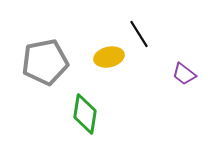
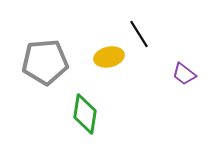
gray pentagon: rotated 6 degrees clockwise
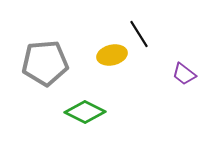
yellow ellipse: moved 3 px right, 2 px up
gray pentagon: moved 1 px down
green diamond: moved 2 px up; rotated 72 degrees counterclockwise
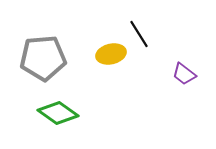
yellow ellipse: moved 1 px left, 1 px up
gray pentagon: moved 2 px left, 5 px up
green diamond: moved 27 px left, 1 px down; rotated 9 degrees clockwise
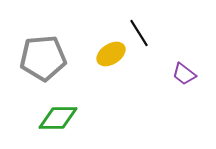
black line: moved 1 px up
yellow ellipse: rotated 20 degrees counterclockwise
green diamond: moved 5 px down; rotated 36 degrees counterclockwise
